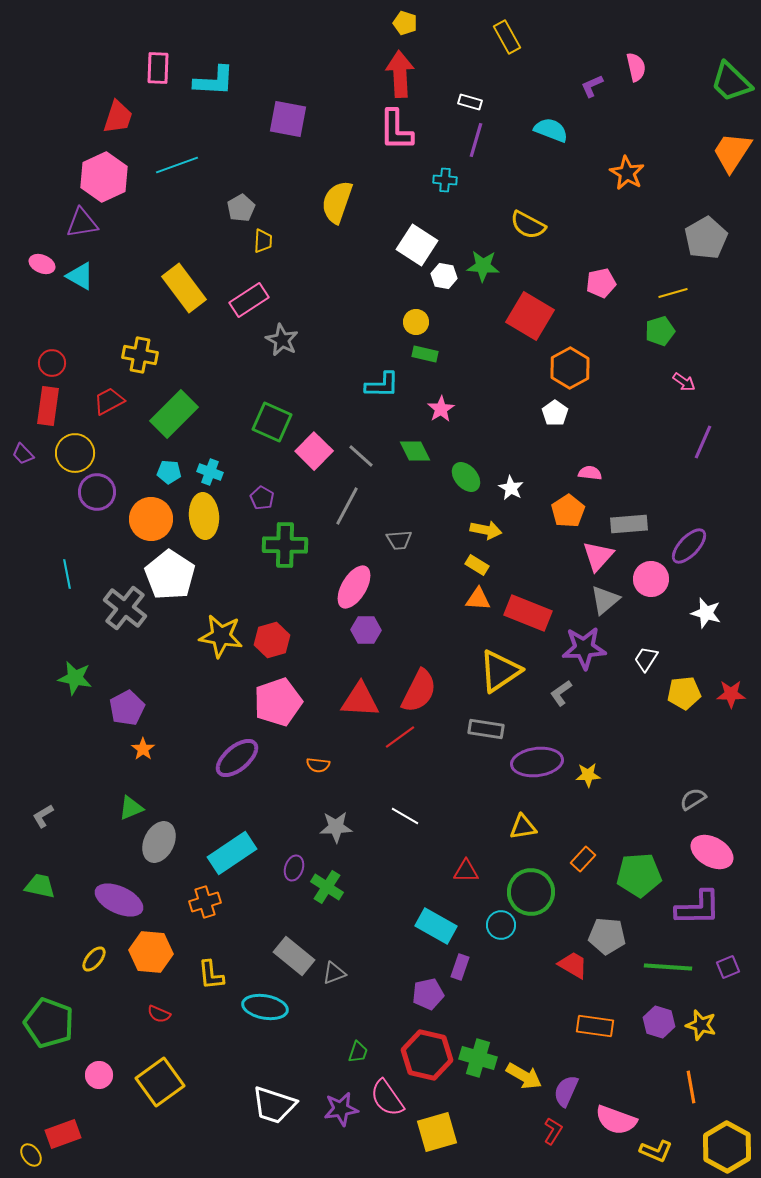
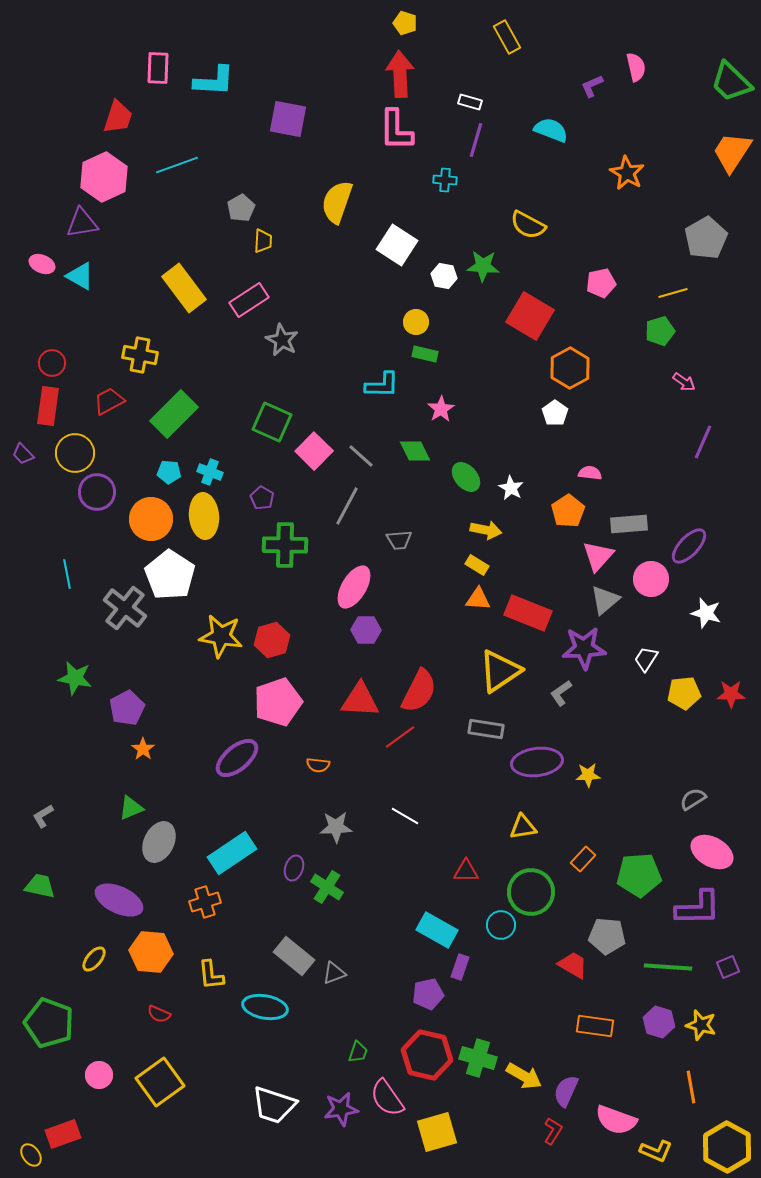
white square at (417, 245): moved 20 px left
cyan rectangle at (436, 926): moved 1 px right, 4 px down
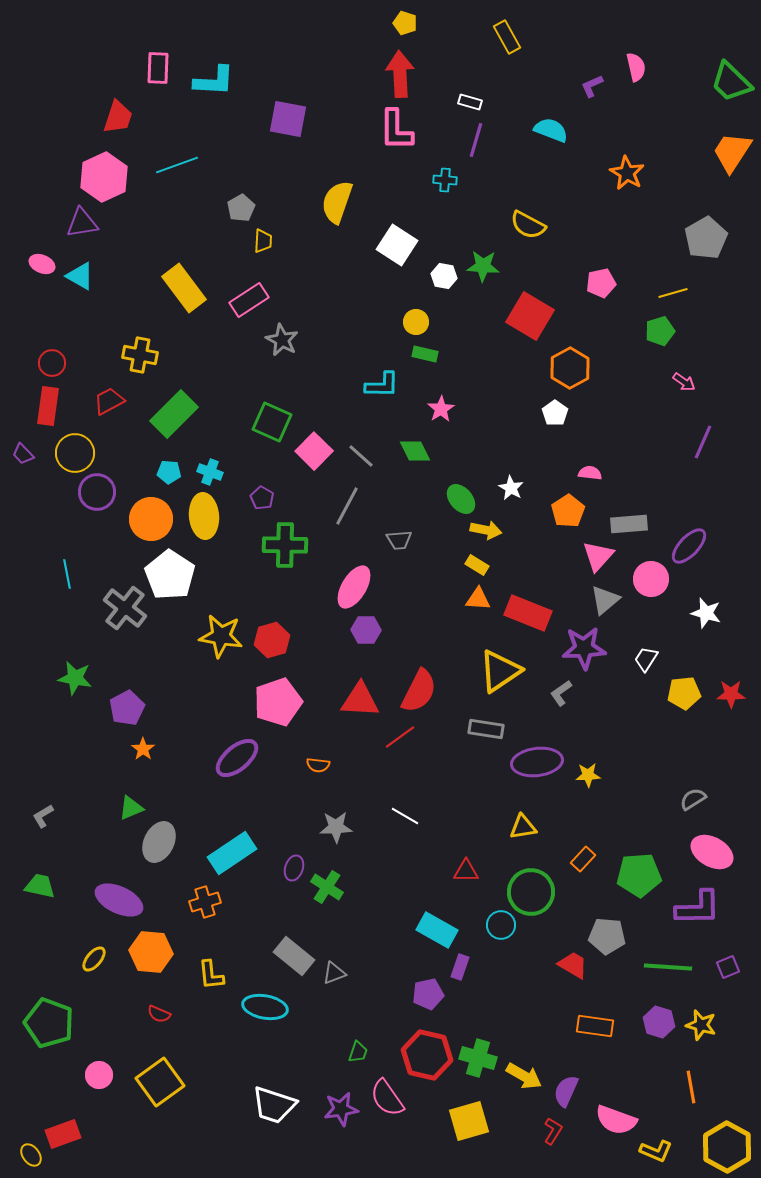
green ellipse at (466, 477): moved 5 px left, 22 px down
yellow square at (437, 1132): moved 32 px right, 11 px up
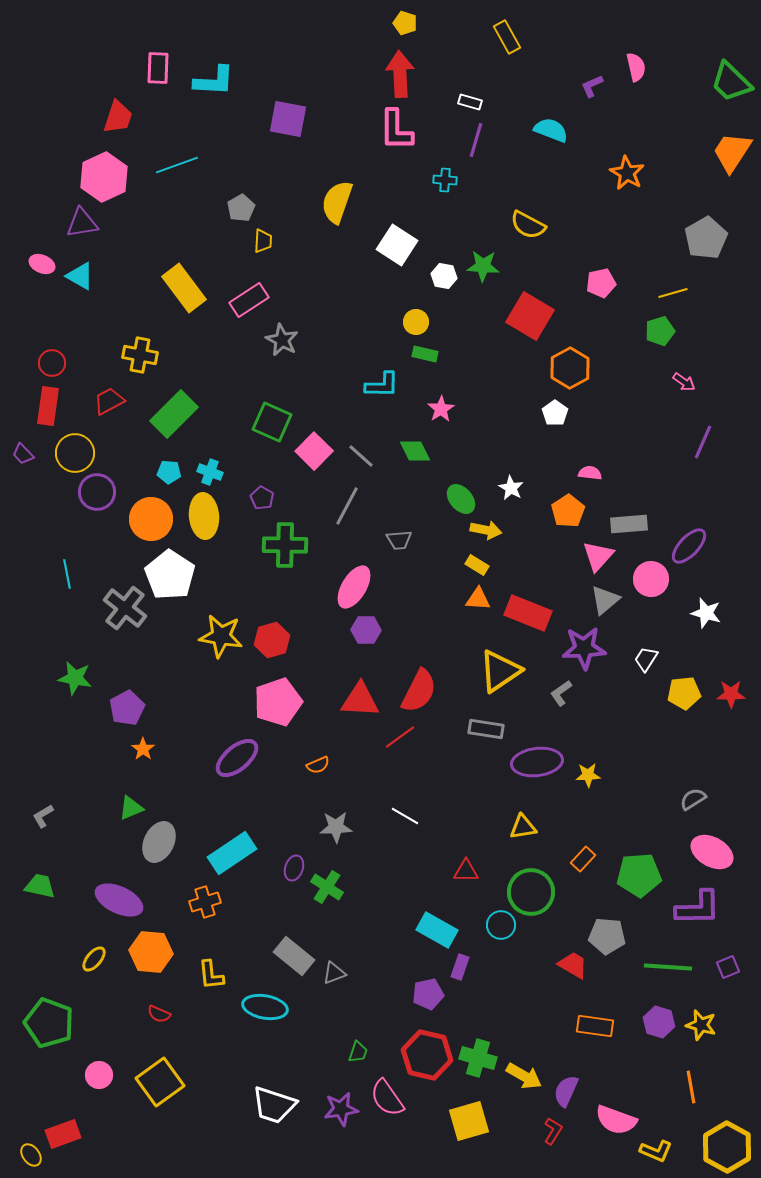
orange semicircle at (318, 765): rotated 30 degrees counterclockwise
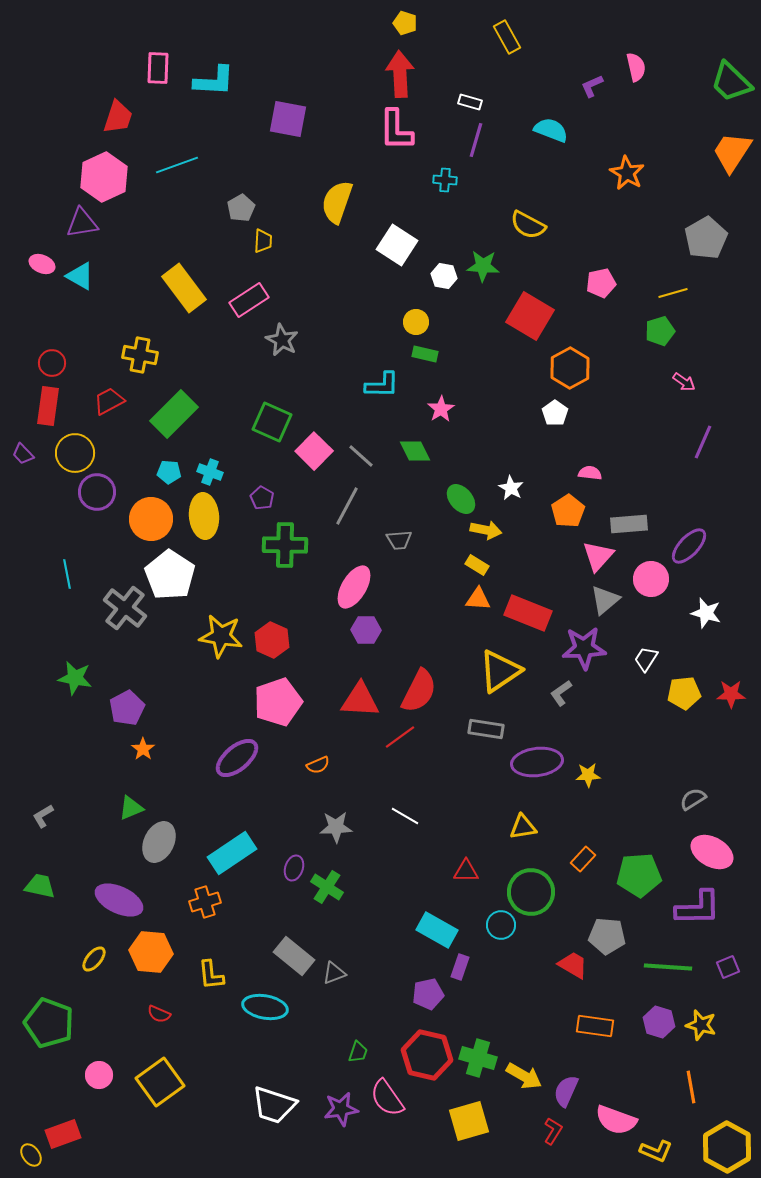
red hexagon at (272, 640): rotated 20 degrees counterclockwise
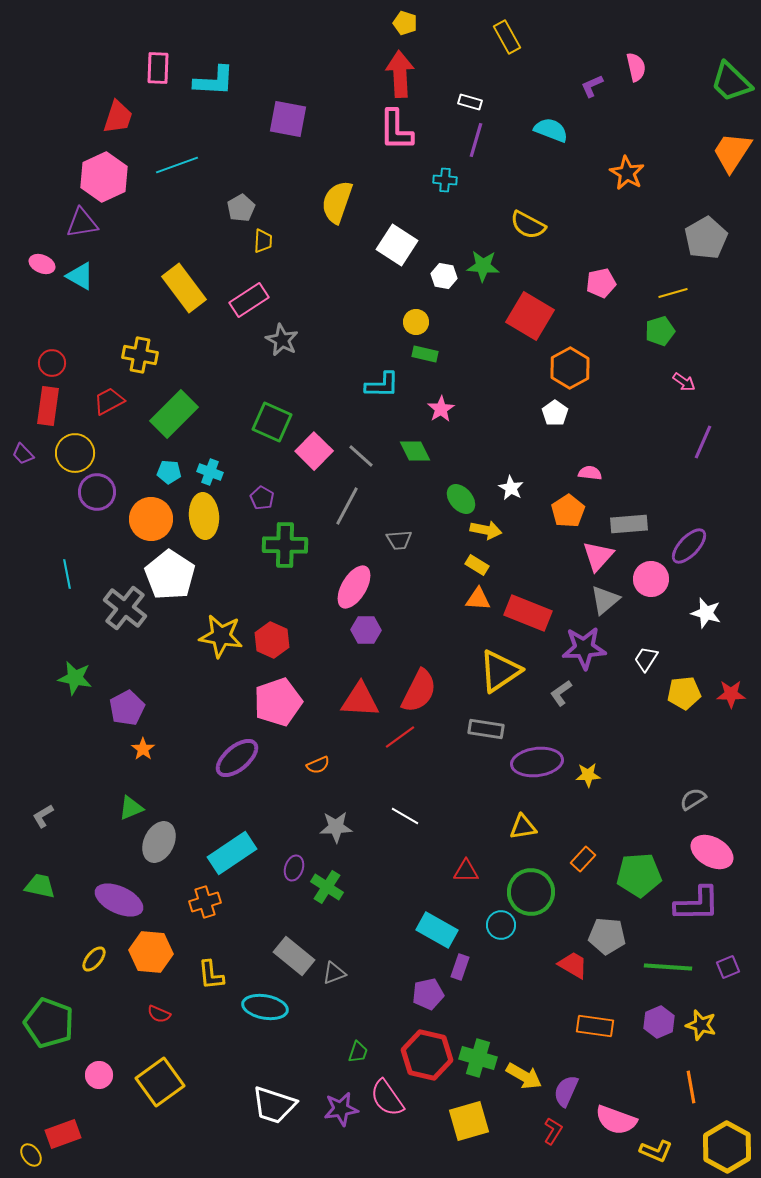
purple L-shape at (698, 908): moved 1 px left, 4 px up
purple hexagon at (659, 1022): rotated 20 degrees clockwise
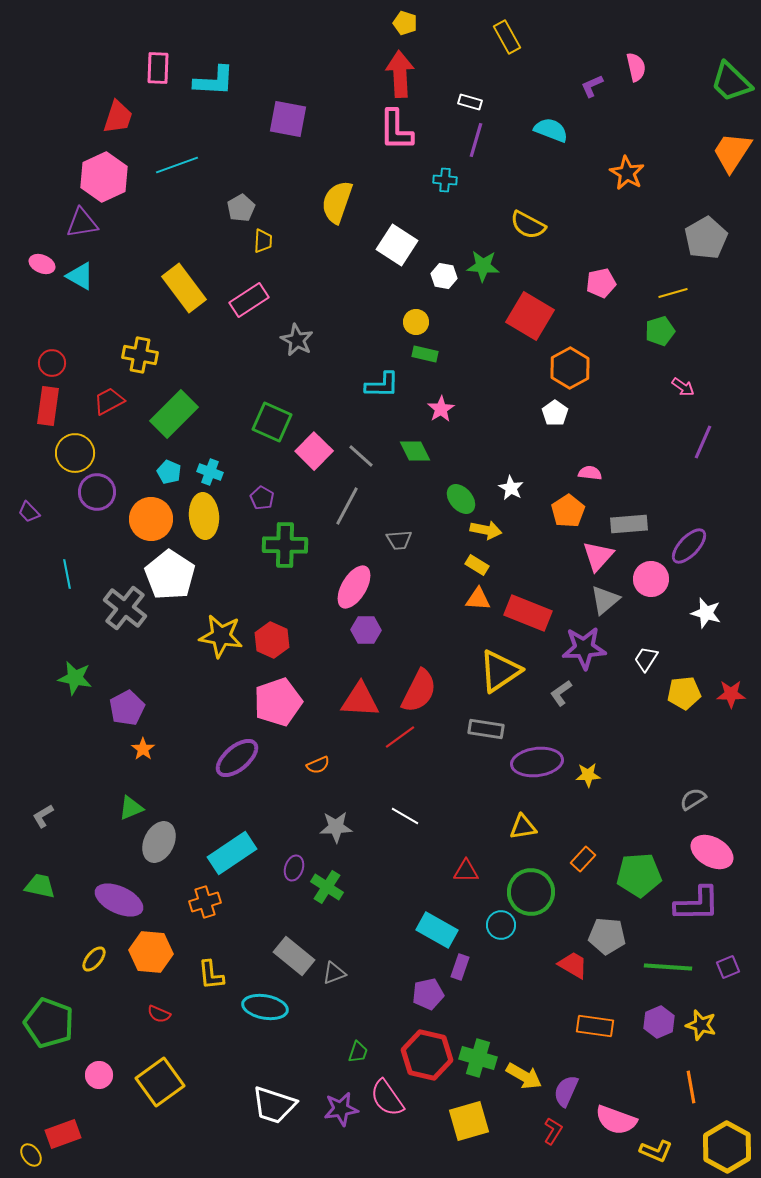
gray star at (282, 340): moved 15 px right
pink arrow at (684, 382): moved 1 px left, 5 px down
purple trapezoid at (23, 454): moved 6 px right, 58 px down
cyan pentagon at (169, 472): rotated 20 degrees clockwise
